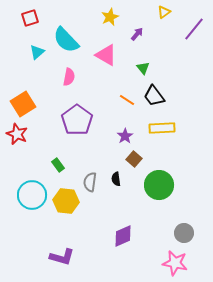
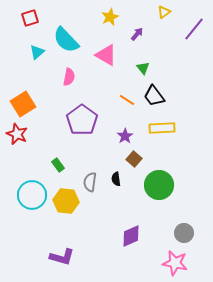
purple pentagon: moved 5 px right
purple diamond: moved 8 px right
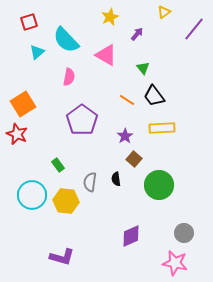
red square: moved 1 px left, 4 px down
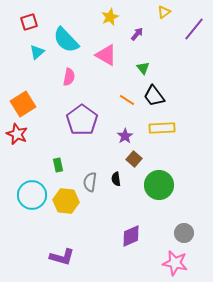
green rectangle: rotated 24 degrees clockwise
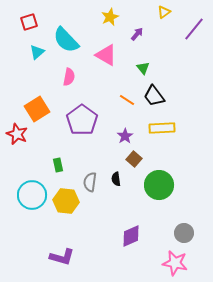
orange square: moved 14 px right, 5 px down
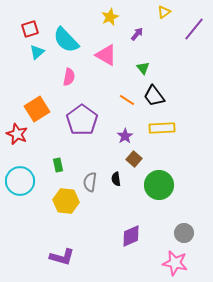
red square: moved 1 px right, 7 px down
cyan circle: moved 12 px left, 14 px up
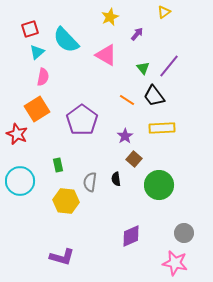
purple line: moved 25 px left, 37 px down
pink semicircle: moved 26 px left
